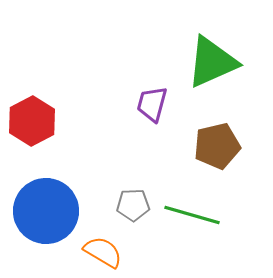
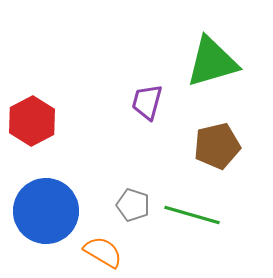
green triangle: rotated 8 degrees clockwise
purple trapezoid: moved 5 px left, 2 px up
gray pentagon: rotated 20 degrees clockwise
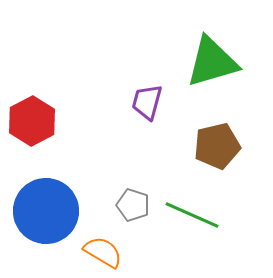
green line: rotated 8 degrees clockwise
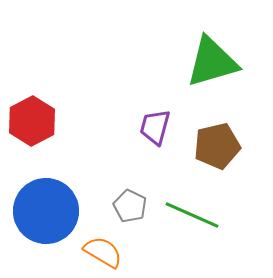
purple trapezoid: moved 8 px right, 25 px down
gray pentagon: moved 3 px left, 1 px down; rotated 8 degrees clockwise
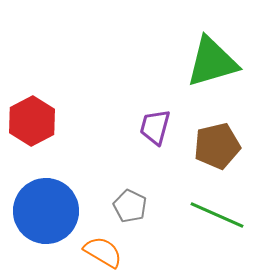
green line: moved 25 px right
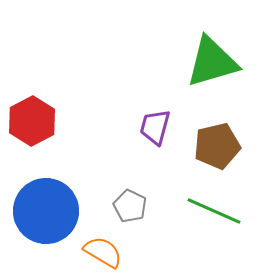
green line: moved 3 px left, 4 px up
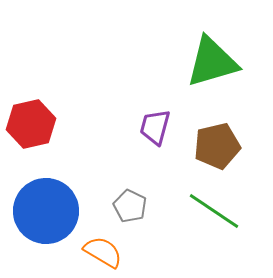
red hexagon: moved 1 px left, 3 px down; rotated 15 degrees clockwise
green line: rotated 10 degrees clockwise
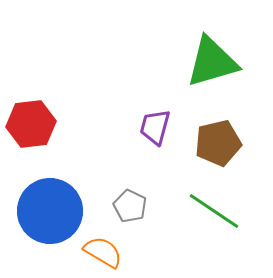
red hexagon: rotated 6 degrees clockwise
brown pentagon: moved 1 px right, 3 px up
blue circle: moved 4 px right
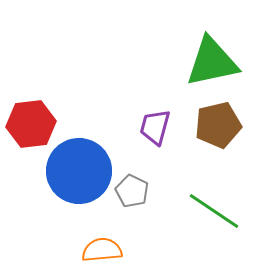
green triangle: rotated 4 degrees clockwise
brown pentagon: moved 18 px up
gray pentagon: moved 2 px right, 15 px up
blue circle: moved 29 px right, 40 px up
orange semicircle: moved 1 px left, 2 px up; rotated 36 degrees counterclockwise
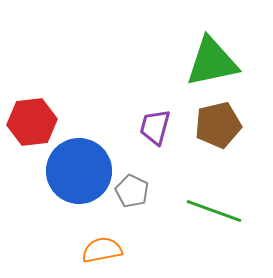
red hexagon: moved 1 px right, 2 px up
green line: rotated 14 degrees counterclockwise
orange semicircle: rotated 6 degrees counterclockwise
